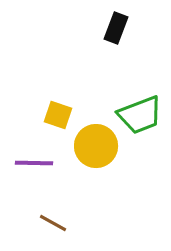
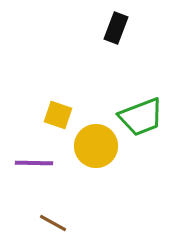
green trapezoid: moved 1 px right, 2 px down
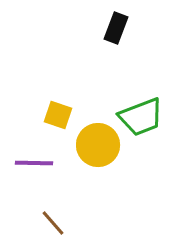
yellow circle: moved 2 px right, 1 px up
brown line: rotated 20 degrees clockwise
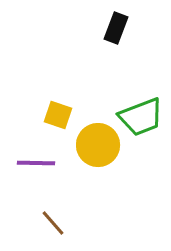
purple line: moved 2 px right
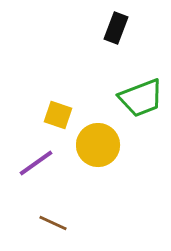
green trapezoid: moved 19 px up
purple line: rotated 36 degrees counterclockwise
brown line: rotated 24 degrees counterclockwise
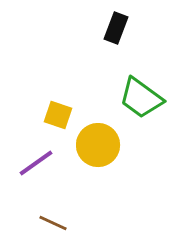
green trapezoid: rotated 57 degrees clockwise
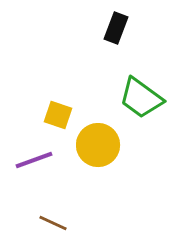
purple line: moved 2 px left, 3 px up; rotated 15 degrees clockwise
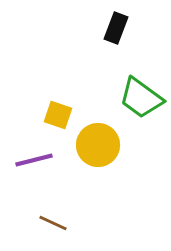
purple line: rotated 6 degrees clockwise
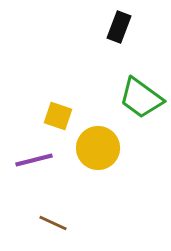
black rectangle: moved 3 px right, 1 px up
yellow square: moved 1 px down
yellow circle: moved 3 px down
